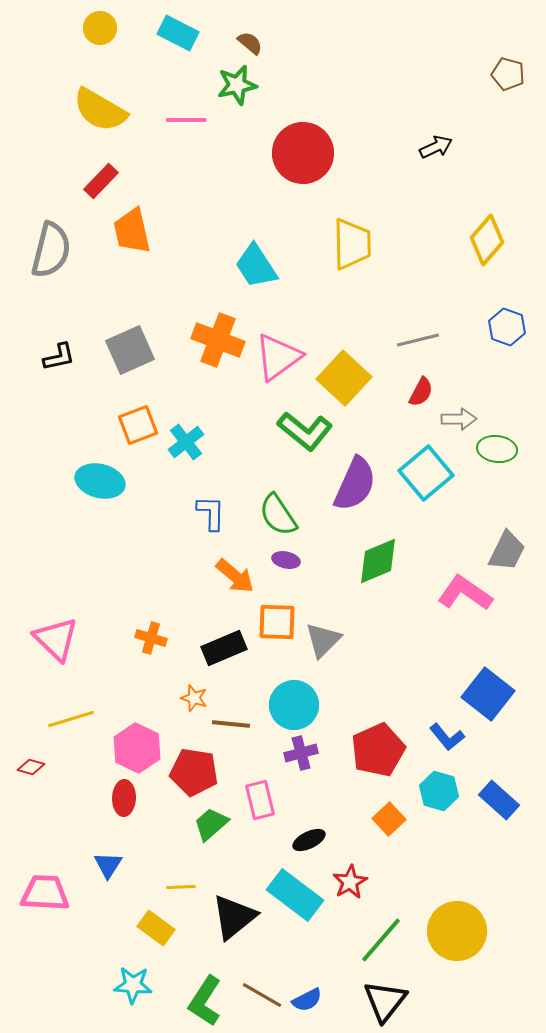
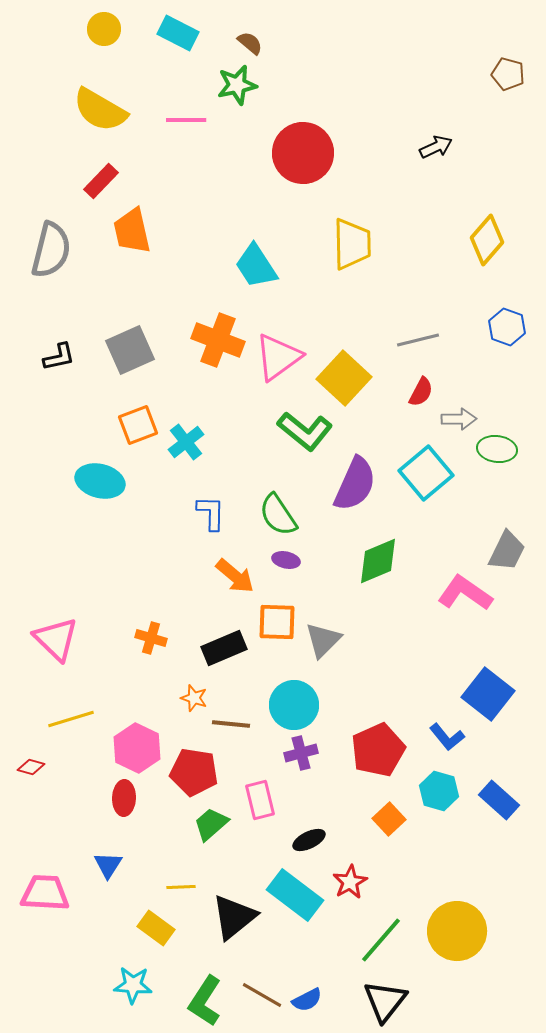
yellow circle at (100, 28): moved 4 px right, 1 px down
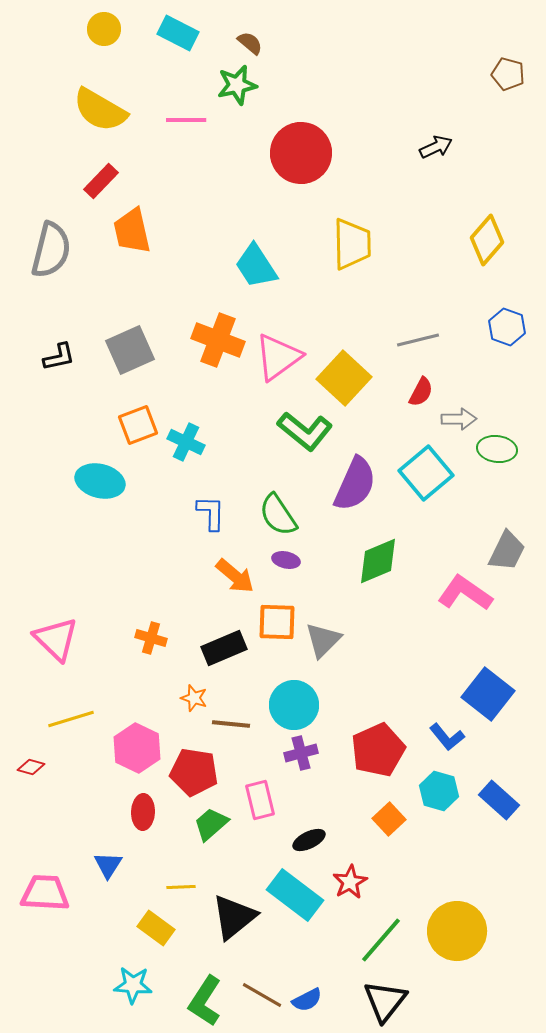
red circle at (303, 153): moved 2 px left
cyan cross at (186, 442): rotated 27 degrees counterclockwise
red ellipse at (124, 798): moved 19 px right, 14 px down
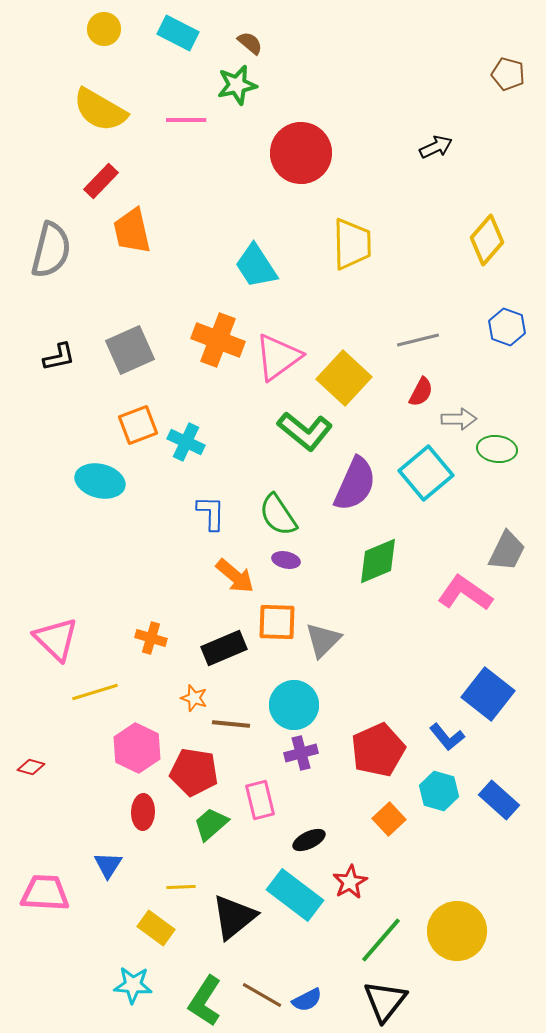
yellow line at (71, 719): moved 24 px right, 27 px up
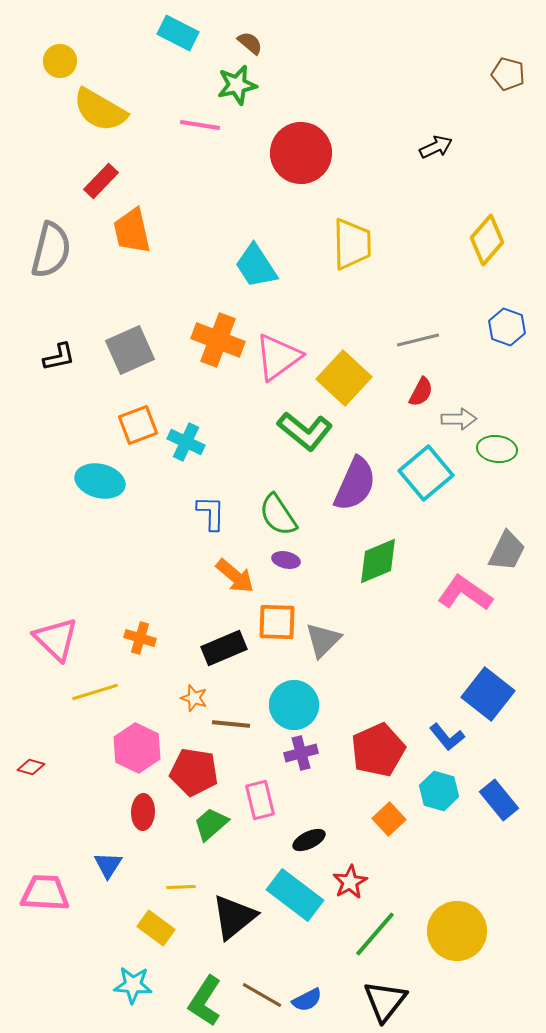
yellow circle at (104, 29): moved 44 px left, 32 px down
pink line at (186, 120): moved 14 px right, 5 px down; rotated 9 degrees clockwise
orange cross at (151, 638): moved 11 px left
blue rectangle at (499, 800): rotated 9 degrees clockwise
green line at (381, 940): moved 6 px left, 6 px up
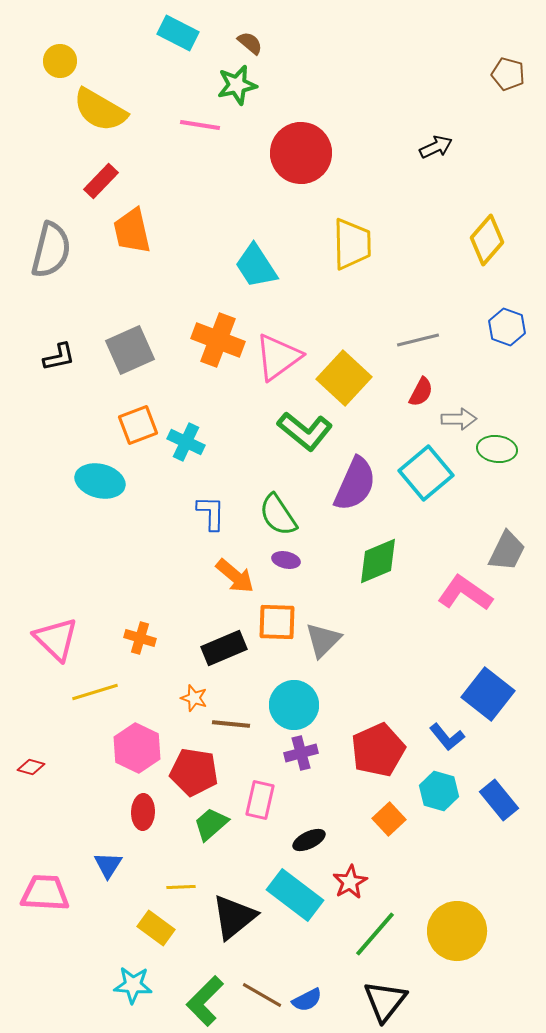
pink rectangle at (260, 800): rotated 27 degrees clockwise
green L-shape at (205, 1001): rotated 12 degrees clockwise
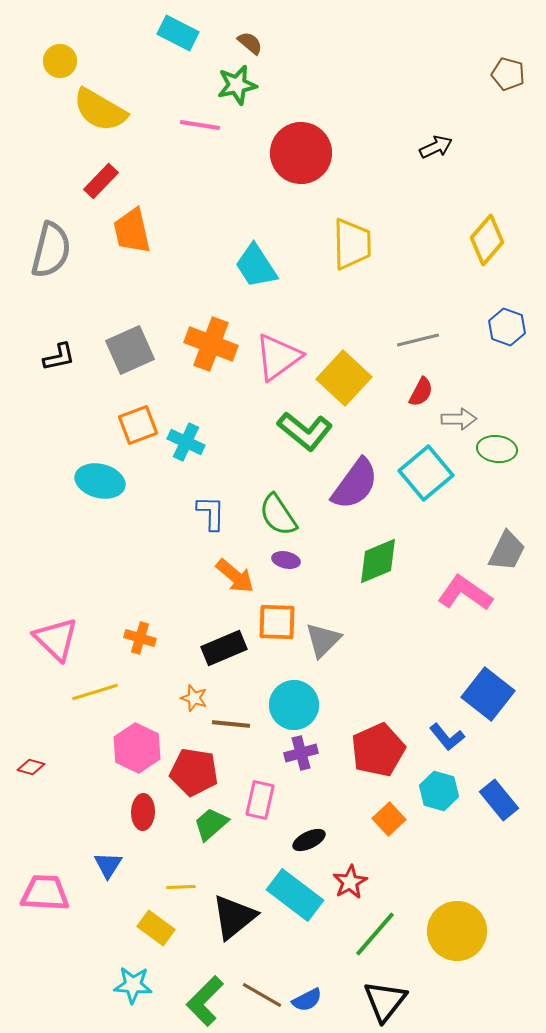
orange cross at (218, 340): moved 7 px left, 4 px down
purple semicircle at (355, 484): rotated 12 degrees clockwise
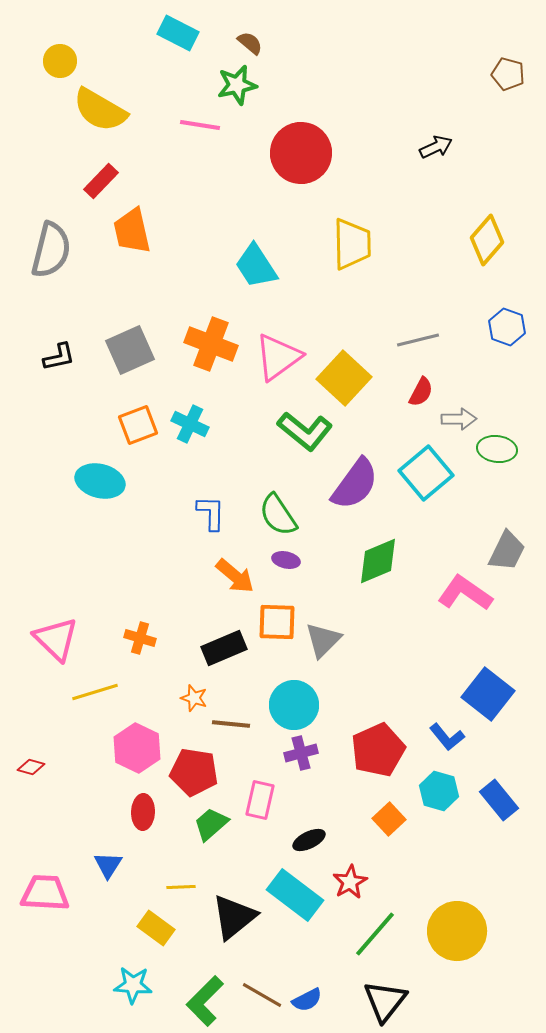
cyan cross at (186, 442): moved 4 px right, 18 px up
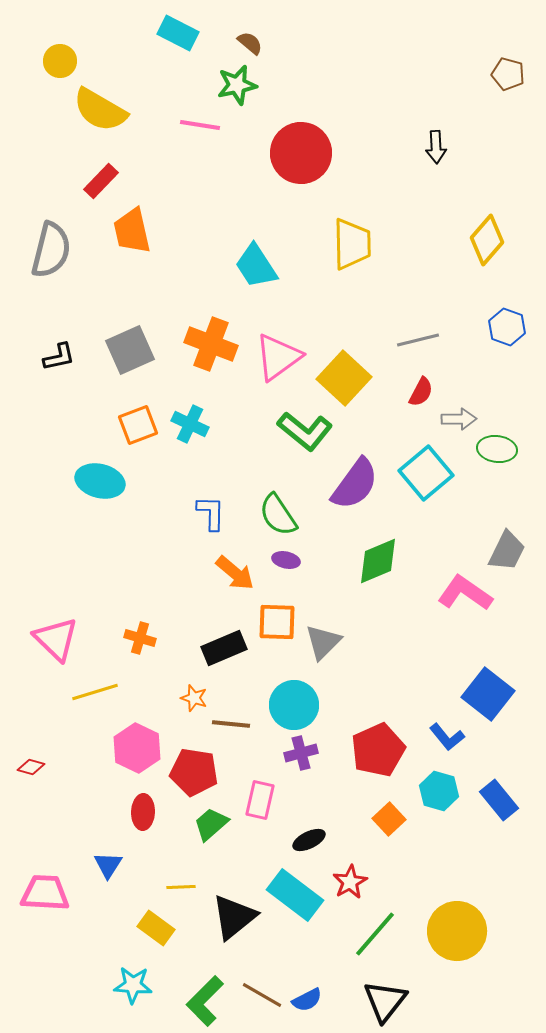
black arrow at (436, 147): rotated 112 degrees clockwise
orange arrow at (235, 576): moved 3 px up
gray triangle at (323, 640): moved 2 px down
